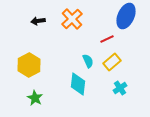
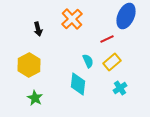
black arrow: moved 8 px down; rotated 96 degrees counterclockwise
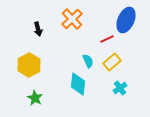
blue ellipse: moved 4 px down
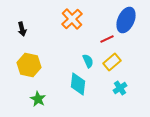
black arrow: moved 16 px left
yellow hexagon: rotated 20 degrees counterclockwise
green star: moved 3 px right, 1 px down
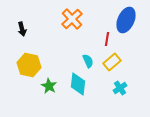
red line: rotated 56 degrees counterclockwise
green star: moved 11 px right, 13 px up
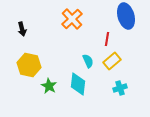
blue ellipse: moved 4 px up; rotated 40 degrees counterclockwise
yellow rectangle: moved 1 px up
cyan cross: rotated 16 degrees clockwise
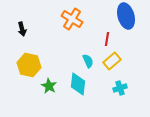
orange cross: rotated 15 degrees counterclockwise
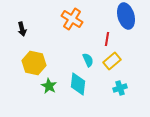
cyan semicircle: moved 1 px up
yellow hexagon: moved 5 px right, 2 px up
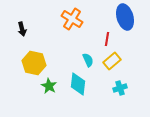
blue ellipse: moved 1 px left, 1 px down
